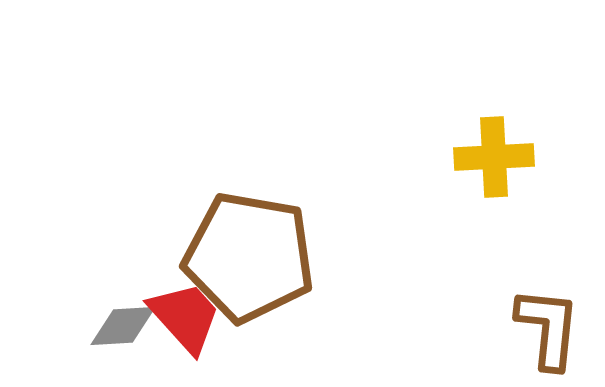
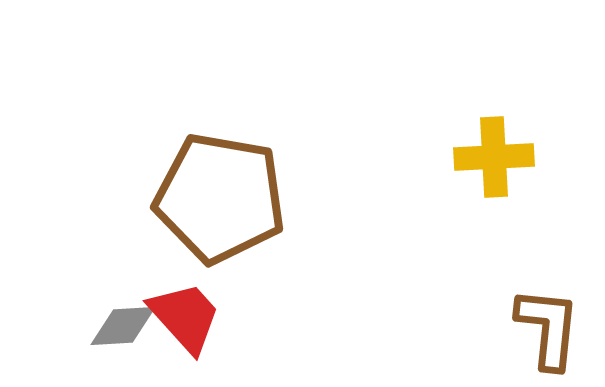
brown pentagon: moved 29 px left, 59 px up
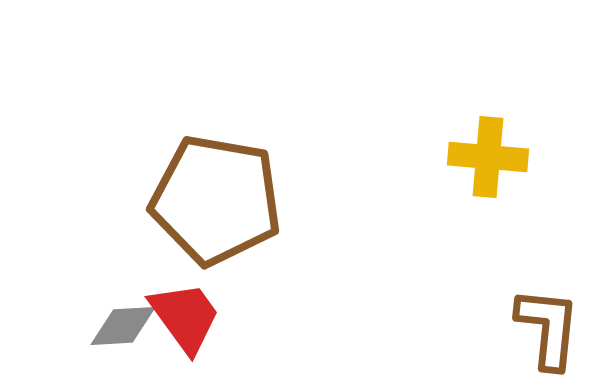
yellow cross: moved 6 px left; rotated 8 degrees clockwise
brown pentagon: moved 4 px left, 2 px down
red trapezoid: rotated 6 degrees clockwise
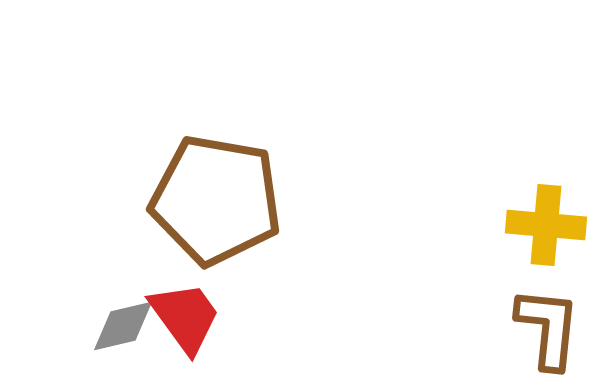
yellow cross: moved 58 px right, 68 px down
gray diamond: rotated 10 degrees counterclockwise
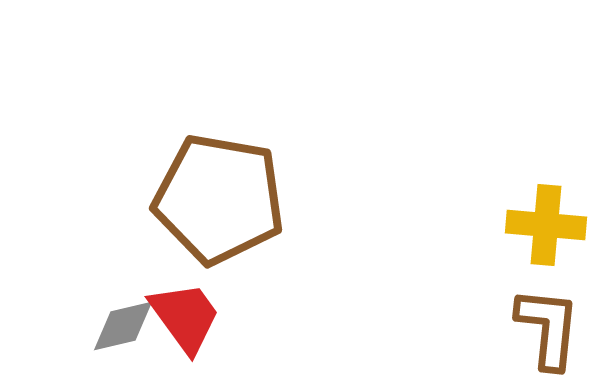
brown pentagon: moved 3 px right, 1 px up
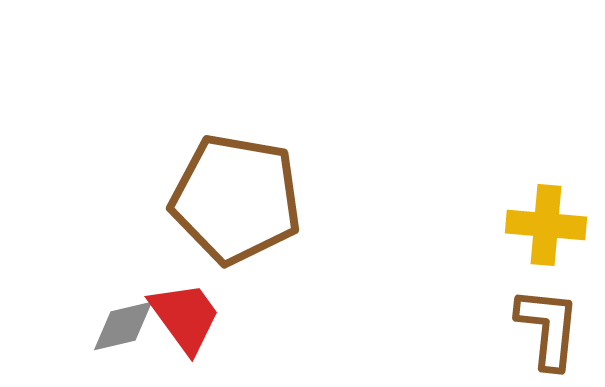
brown pentagon: moved 17 px right
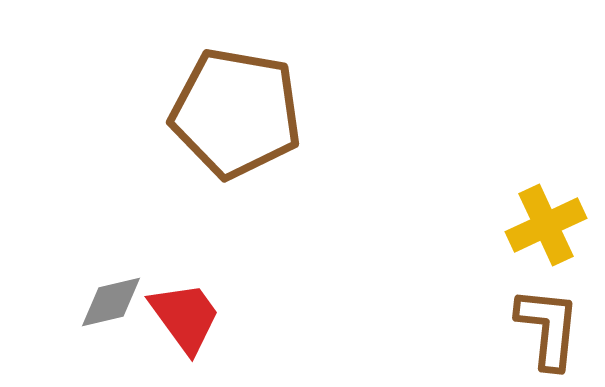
brown pentagon: moved 86 px up
yellow cross: rotated 30 degrees counterclockwise
gray diamond: moved 12 px left, 24 px up
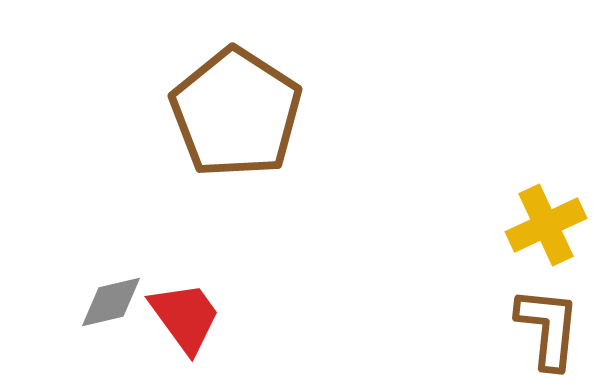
brown pentagon: rotated 23 degrees clockwise
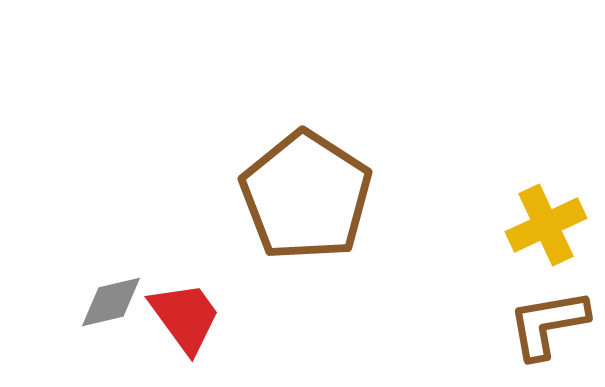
brown pentagon: moved 70 px right, 83 px down
brown L-shape: moved 4 px up; rotated 106 degrees counterclockwise
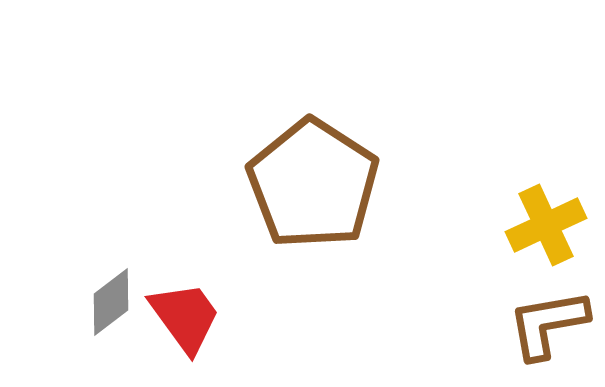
brown pentagon: moved 7 px right, 12 px up
gray diamond: rotated 24 degrees counterclockwise
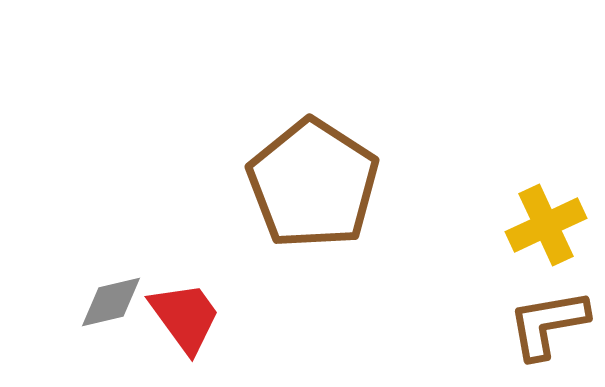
gray diamond: rotated 24 degrees clockwise
